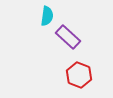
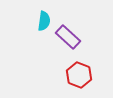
cyan semicircle: moved 3 px left, 5 px down
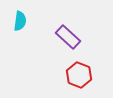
cyan semicircle: moved 24 px left
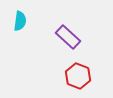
red hexagon: moved 1 px left, 1 px down
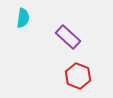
cyan semicircle: moved 3 px right, 3 px up
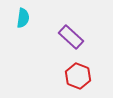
purple rectangle: moved 3 px right
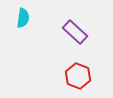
purple rectangle: moved 4 px right, 5 px up
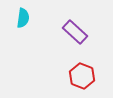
red hexagon: moved 4 px right
